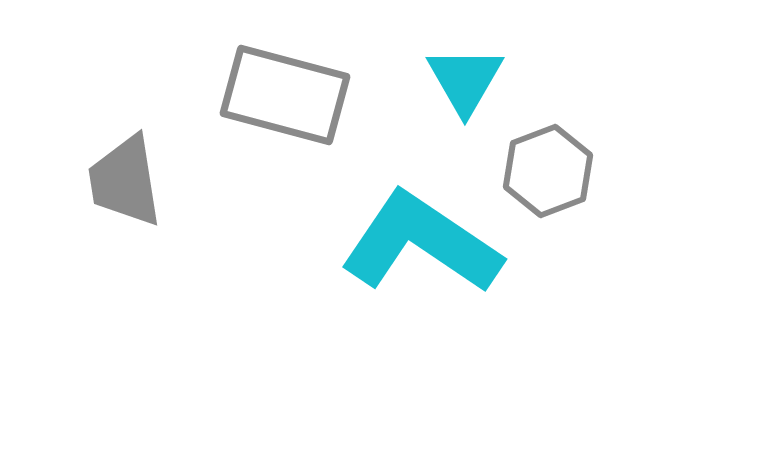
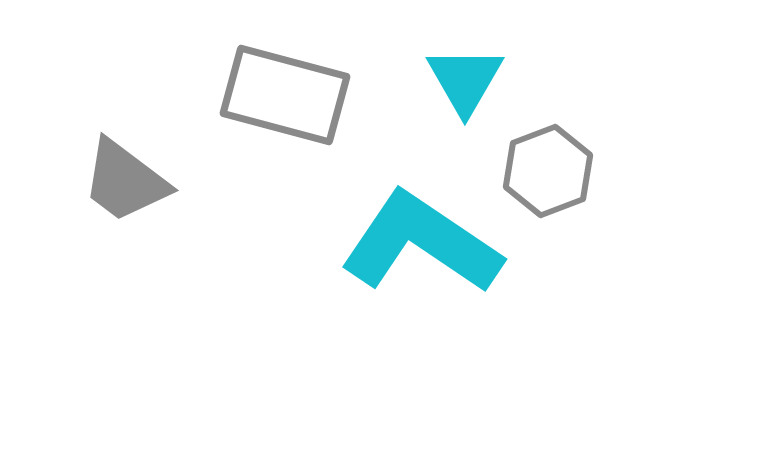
gray trapezoid: rotated 44 degrees counterclockwise
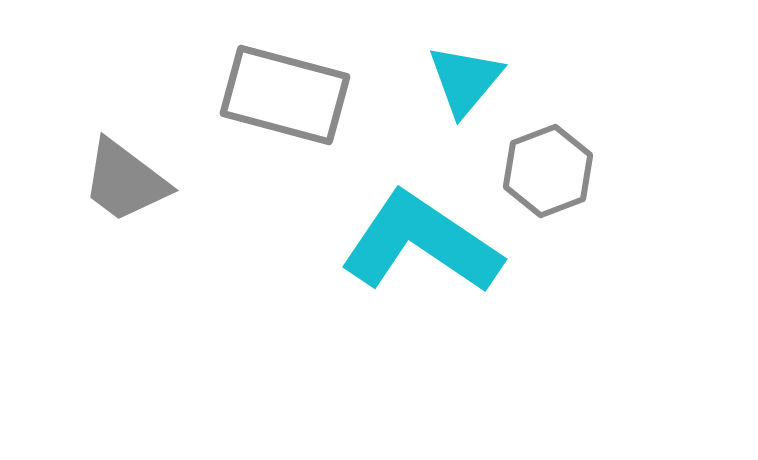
cyan triangle: rotated 10 degrees clockwise
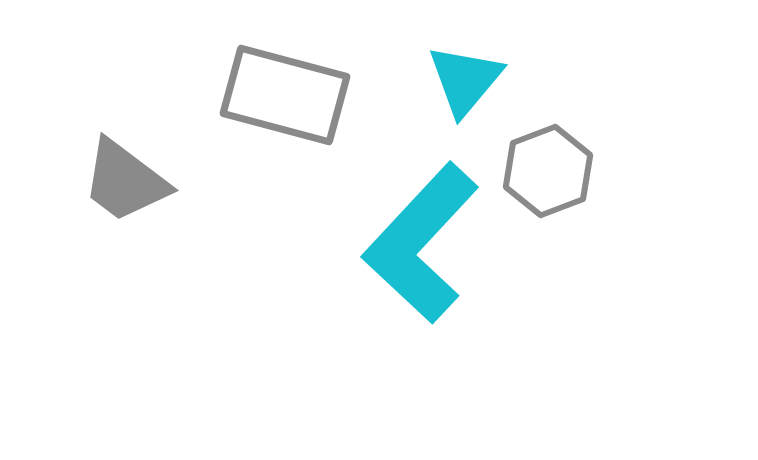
cyan L-shape: rotated 81 degrees counterclockwise
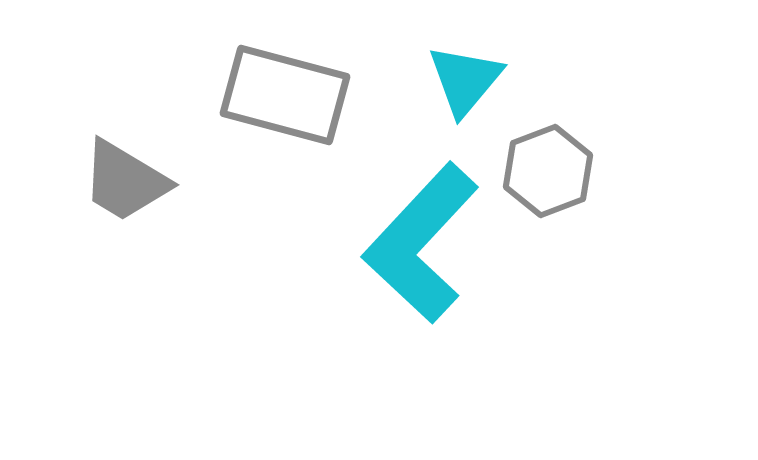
gray trapezoid: rotated 6 degrees counterclockwise
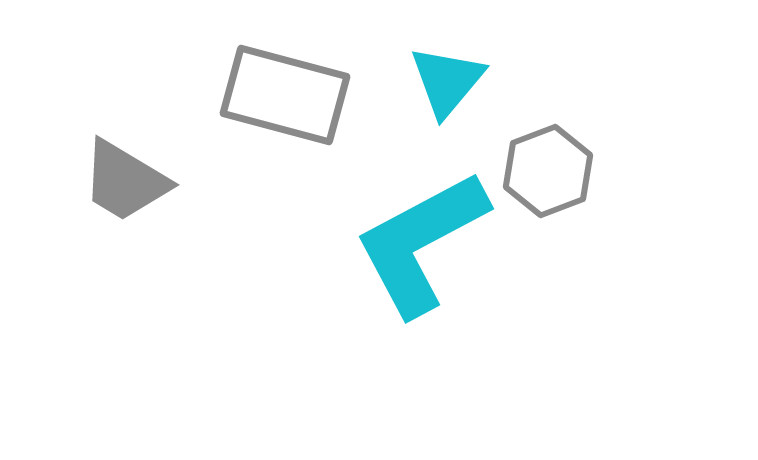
cyan triangle: moved 18 px left, 1 px down
cyan L-shape: rotated 19 degrees clockwise
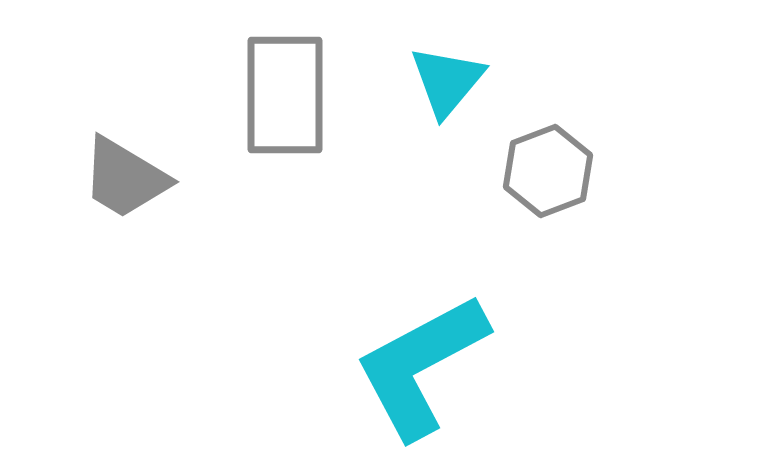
gray rectangle: rotated 75 degrees clockwise
gray trapezoid: moved 3 px up
cyan L-shape: moved 123 px down
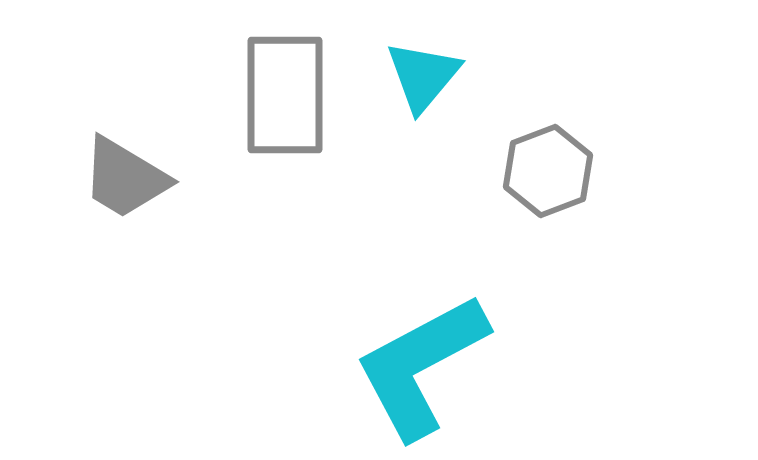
cyan triangle: moved 24 px left, 5 px up
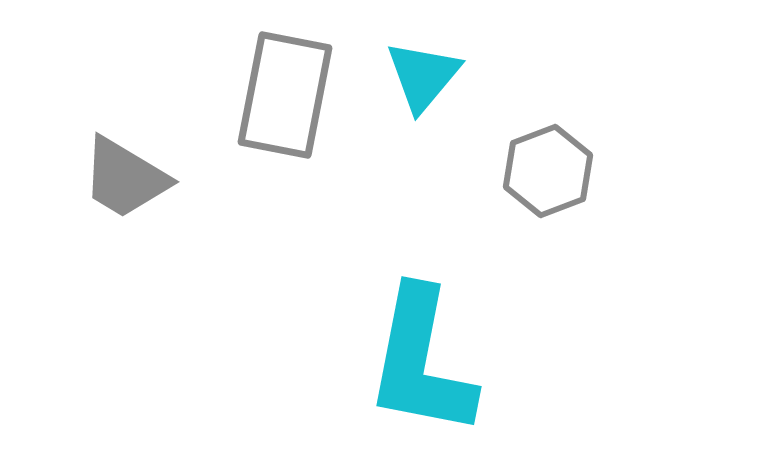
gray rectangle: rotated 11 degrees clockwise
cyan L-shape: moved 4 px up; rotated 51 degrees counterclockwise
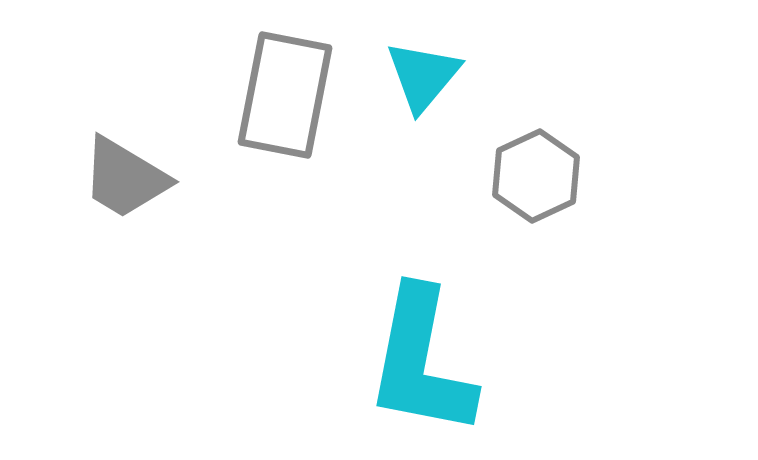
gray hexagon: moved 12 px left, 5 px down; rotated 4 degrees counterclockwise
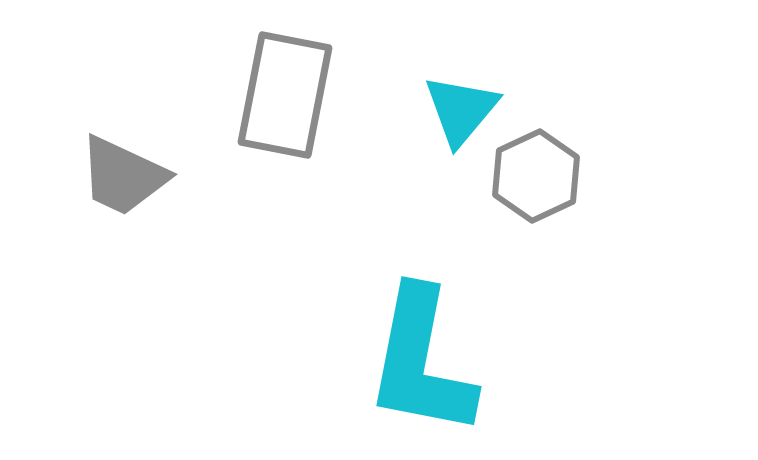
cyan triangle: moved 38 px right, 34 px down
gray trapezoid: moved 2 px left, 2 px up; rotated 6 degrees counterclockwise
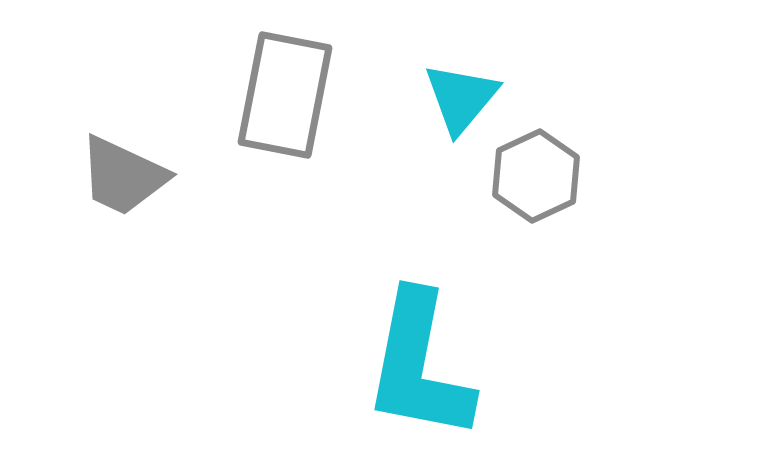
cyan triangle: moved 12 px up
cyan L-shape: moved 2 px left, 4 px down
